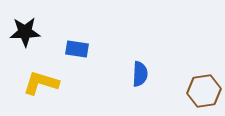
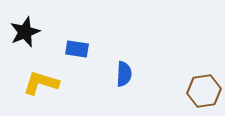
black star: rotated 20 degrees counterclockwise
blue semicircle: moved 16 px left
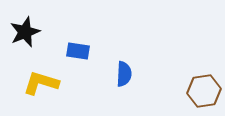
blue rectangle: moved 1 px right, 2 px down
